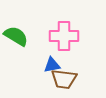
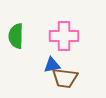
green semicircle: rotated 120 degrees counterclockwise
brown trapezoid: moved 1 px right, 1 px up
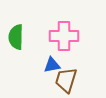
green semicircle: moved 1 px down
brown trapezoid: moved 1 px right, 2 px down; rotated 100 degrees clockwise
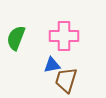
green semicircle: moved 1 px down; rotated 20 degrees clockwise
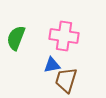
pink cross: rotated 8 degrees clockwise
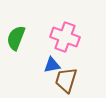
pink cross: moved 1 px right, 1 px down; rotated 12 degrees clockwise
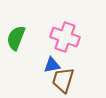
brown trapezoid: moved 3 px left
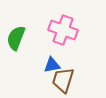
pink cross: moved 2 px left, 7 px up
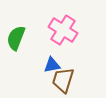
pink cross: rotated 12 degrees clockwise
